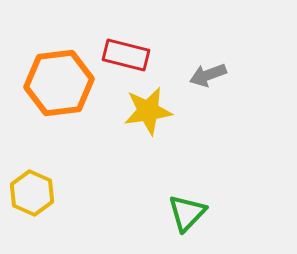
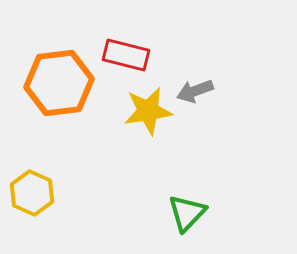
gray arrow: moved 13 px left, 16 px down
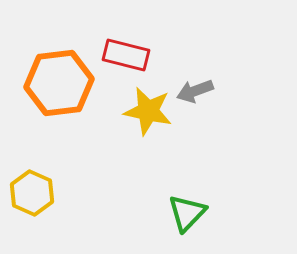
yellow star: rotated 21 degrees clockwise
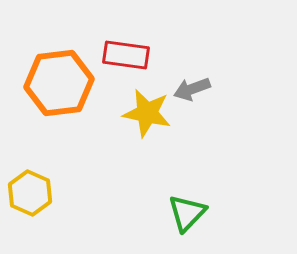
red rectangle: rotated 6 degrees counterclockwise
gray arrow: moved 3 px left, 2 px up
yellow star: moved 1 px left, 2 px down
yellow hexagon: moved 2 px left
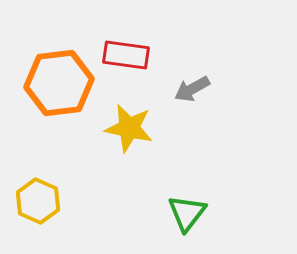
gray arrow: rotated 9 degrees counterclockwise
yellow star: moved 18 px left, 15 px down
yellow hexagon: moved 8 px right, 8 px down
green triangle: rotated 6 degrees counterclockwise
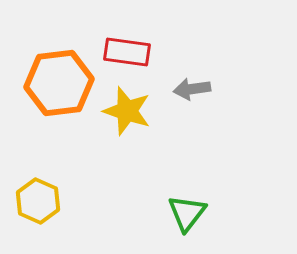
red rectangle: moved 1 px right, 3 px up
gray arrow: rotated 21 degrees clockwise
yellow star: moved 2 px left, 17 px up; rotated 6 degrees clockwise
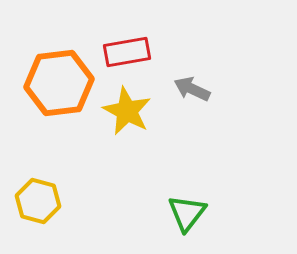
red rectangle: rotated 18 degrees counterclockwise
gray arrow: rotated 33 degrees clockwise
yellow star: rotated 9 degrees clockwise
yellow hexagon: rotated 9 degrees counterclockwise
